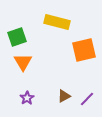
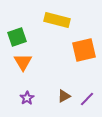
yellow rectangle: moved 2 px up
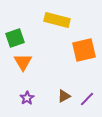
green square: moved 2 px left, 1 px down
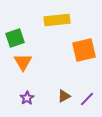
yellow rectangle: rotated 20 degrees counterclockwise
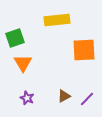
orange square: rotated 10 degrees clockwise
orange triangle: moved 1 px down
purple star: rotated 16 degrees counterclockwise
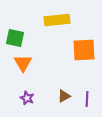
green square: rotated 30 degrees clockwise
purple line: rotated 42 degrees counterclockwise
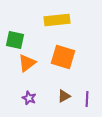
green square: moved 2 px down
orange square: moved 21 px left, 7 px down; rotated 20 degrees clockwise
orange triangle: moved 4 px right; rotated 24 degrees clockwise
purple star: moved 2 px right
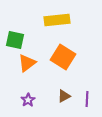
orange square: rotated 15 degrees clockwise
purple star: moved 1 px left, 2 px down; rotated 16 degrees clockwise
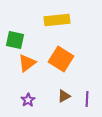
orange square: moved 2 px left, 2 px down
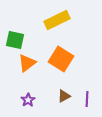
yellow rectangle: rotated 20 degrees counterclockwise
